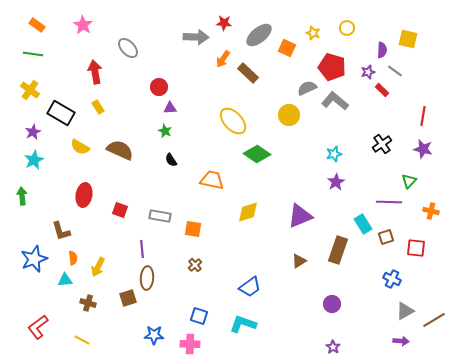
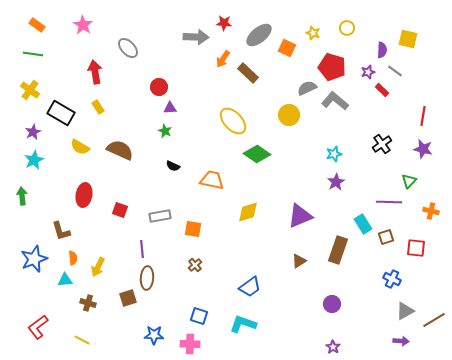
black semicircle at (171, 160): moved 2 px right, 6 px down; rotated 32 degrees counterclockwise
gray rectangle at (160, 216): rotated 20 degrees counterclockwise
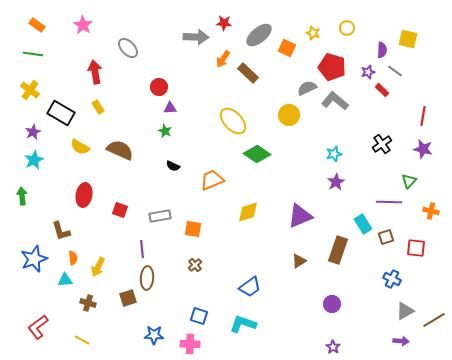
orange trapezoid at (212, 180): rotated 35 degrees counterclockwise
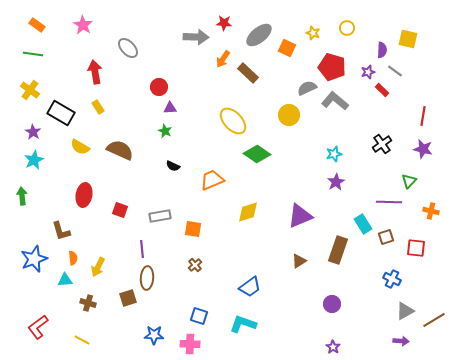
purple star at (33, 132): rotated 14 degrees counterclockwise
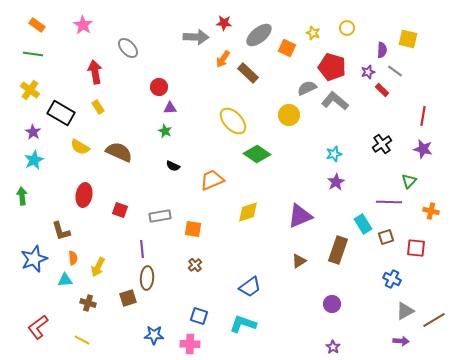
brown semicircle at (120, 150): moved 1 px left, 2 px down
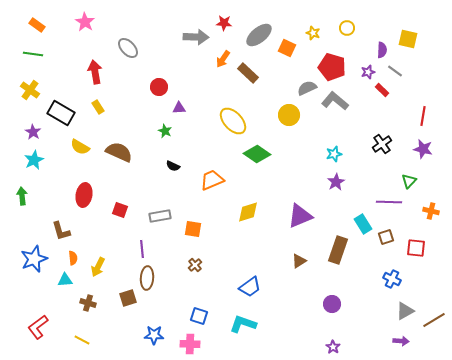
pink star at (83, 25): moved 2 px right, 3 px up
purple triangle at (170, 108): moved 9 px right
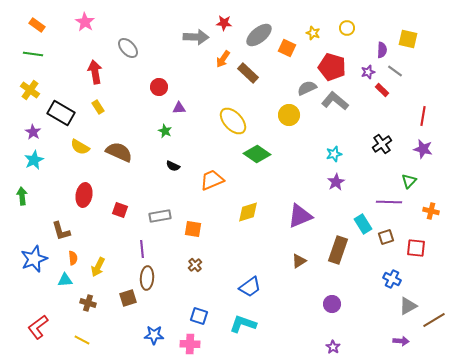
gray triangle at (405, 311): moved 3 px right, 5 px up
